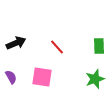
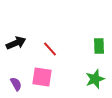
red line: moved 7 px left, 2 px down
purple semicircle: moved 5 px right, 7 px down
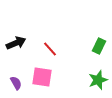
green rectangle: rotated 28 degrees clockwise
green star: moved 3 px right, 1 px down
purple semicircle: moved 1 px up
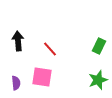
black arrow: moved 2 px right, 2 px up; rotated 72 degrees counterclockwise
purple semicircle: rotated 24 degrees clockwise
